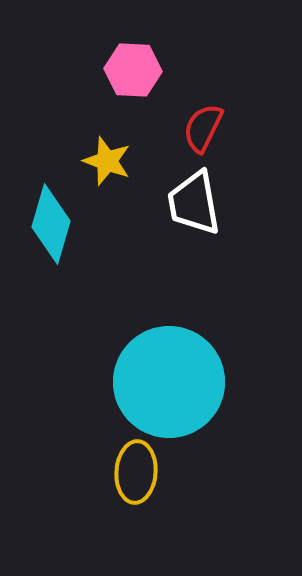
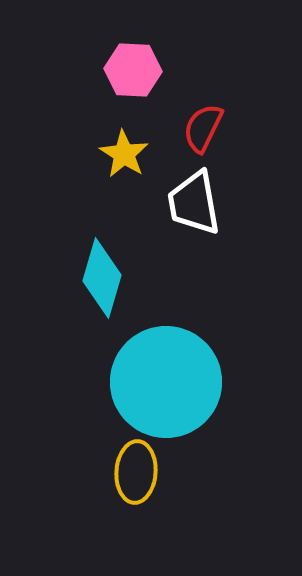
yellow star: moved 17 px right, 7 px up; rotated 12 degrees clockwise
cyan diamond: moved 51 px right, 54 px down
cyan circle: moved 3 px left
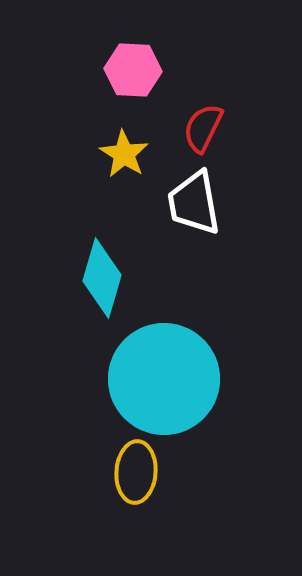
cyan circle: moved 2 px left, 3 px up
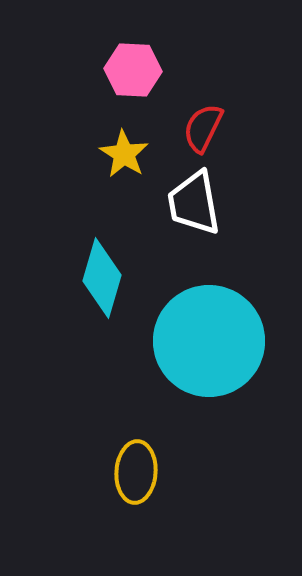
cyan circle: moved 45 px right, 38 px up
